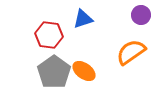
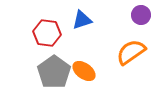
blue triangle: moved 1 px left, 1 px down
red hexagon: moved 2 px left, 2 px up
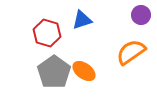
red hexagon: rotated 8 degrees clockwise
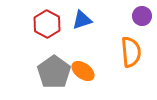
purple circle: moved 1 px right, 1 px down
red hexagon: moved 9 px up; rotated 12 degrees clockwise
orange semicircle: rotated 120 degrees clockwise
orange ellipse: moved 1 px left
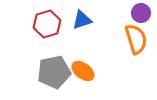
purple circle: moved 1 px left, 3 px up
red hexagon: rotated 16 degrees clockwise
orange semicircle: moved 5 px right, 13 px up; rotated 12 degrees counterclockwise
gray pentagon: rotated 24 degrees clockwise
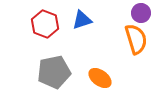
red hexagon: moved 2 px left; rotated 24 degrees counterclockwise
orange ellipse: moved 17 px right, 7 px down
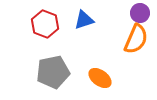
purple circle: moved 1 px left
blue triangle: moved 2 px right
orange semicircle: rotated 40 degrees clockwise
gray pentagon: moved 1 px left
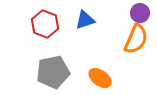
blue triangle: moved 1 px right
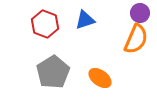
gray pentagon: rotated 20 degrees counterclockwise
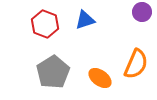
purple circle: moved 2 px right, 1 px up
orange semicircle: moved 25 px down
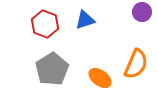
gray pentagon: moved 1 px left, 3 px up
